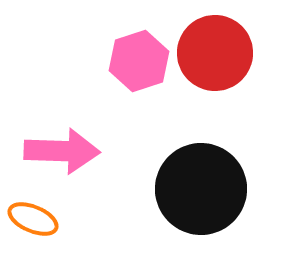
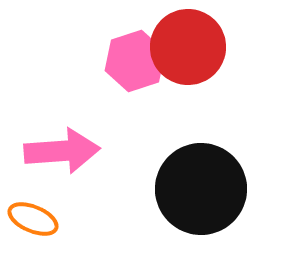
red circle: moved 27 px left, 6 px up
pink hexagon: moved 4 px left
pink arrow: rotated 6 degrees counterclockwise
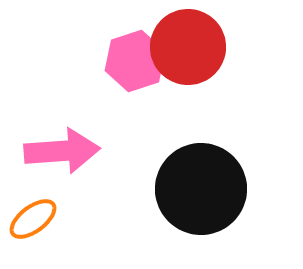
orange ellipse: rotated 60 degrees counterclockwise
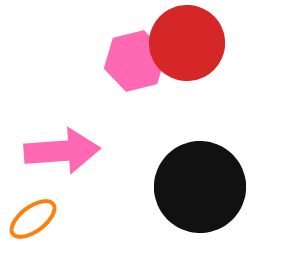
red circle: moved 1 px left, 4 px up
pink hexagon: rotated 4 degrees clockwise
black circle: moved 1 px left, 2 px up
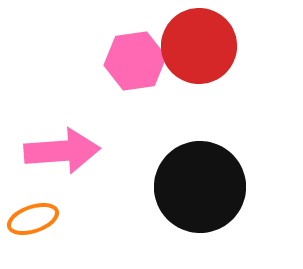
red circle: moved 12 px right, 3 px down
pink hexagon: rotated 6 degrees clockwise
orange ellipse: rotated 18 degrees clockwise
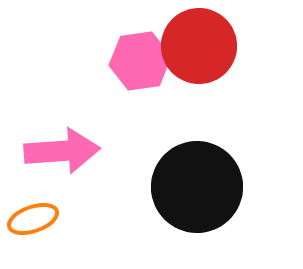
pink hexagon: moved 5 px right
black circle: moved 3 px left
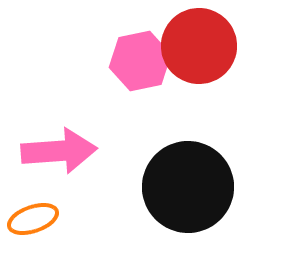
pink hexagon: rotated 4 degrees counterclockwise
pink arrow: moved 3 px left
black circle: moved 9 px left
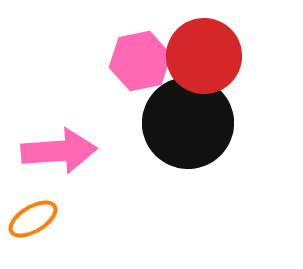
red circle: moved 5 px right, 10 px down
black circle: moved 64 px up
orange ellipse: rotated 12 degrees counterclockwise
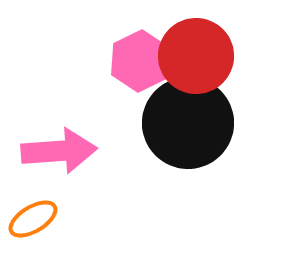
red circle: moved 8 px left
pink hexagon: rotated 14 degrees counterclockwise
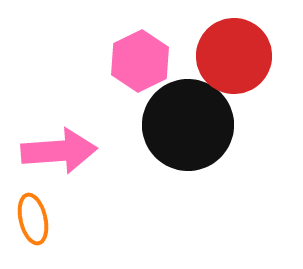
red circle: moved 38 px right
black circle: moved 2 px down
orange ellipse: rotated 72 degrees counterclockwise
